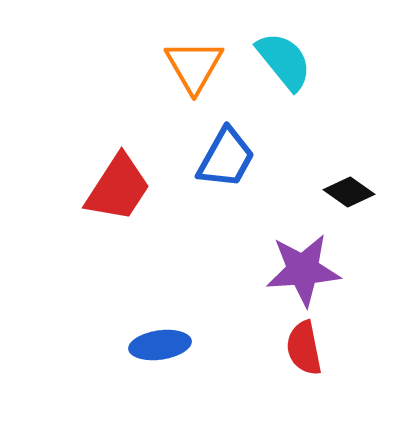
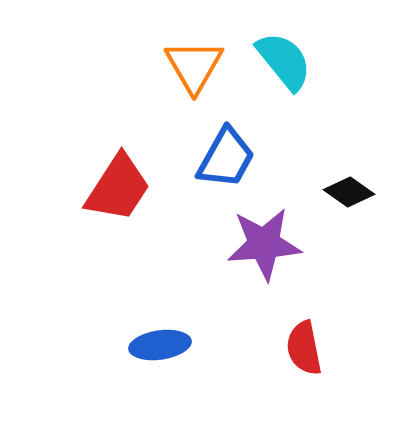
purple star: moved 39 px left, 26 px up
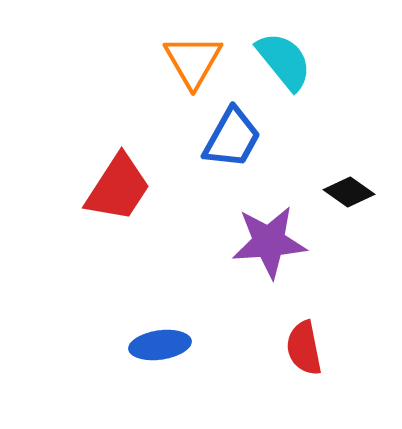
orange triangle: moved 1 px left, 5 px up
blue trapezoid: moved 6 px right, 20 px up
purple star: moved 5 px right, 2 px up
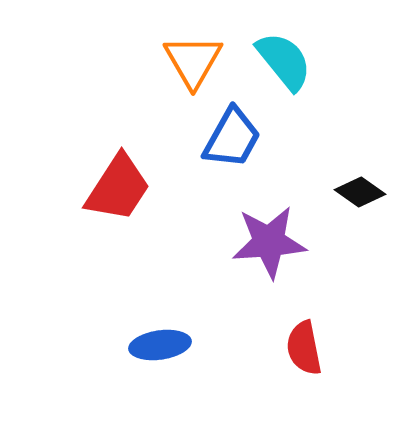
black diamond: moved 11 px right
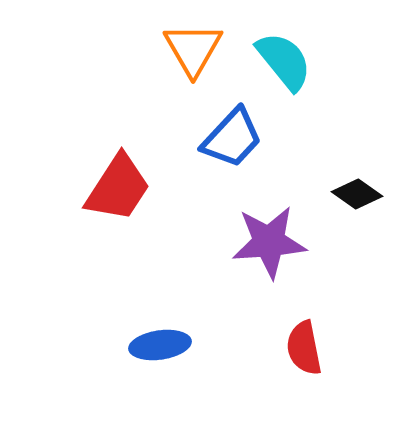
orange triangle: moved 12 px up
blue trapezoid: rotated 14 degrees clockwise
black diamond: moved 3 px left, 2 px down
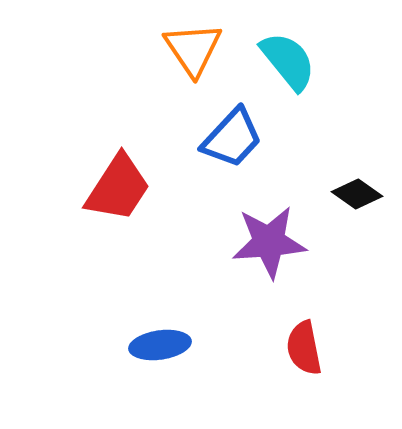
orange triangle: rotated 4 degrees counterclockwise
cyan semicircle: moved 4 px right
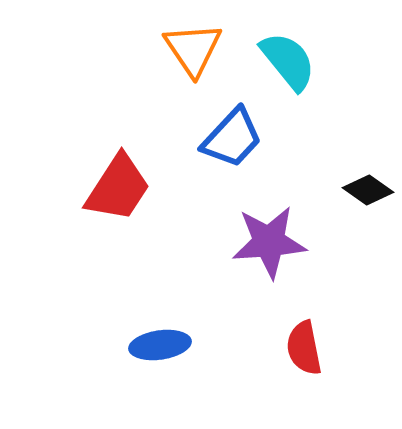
black diamond: moved 11 px right, 4 px up
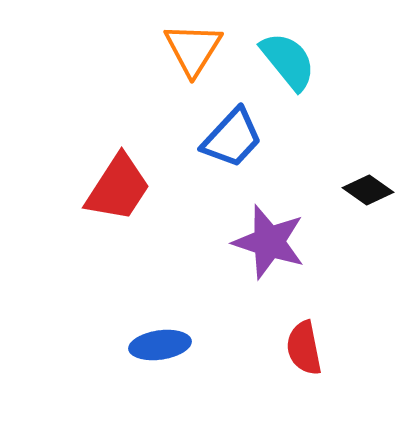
orange triangle: rotated 6 degrees clockwise
purple star: rotated 22 degrees clockwise
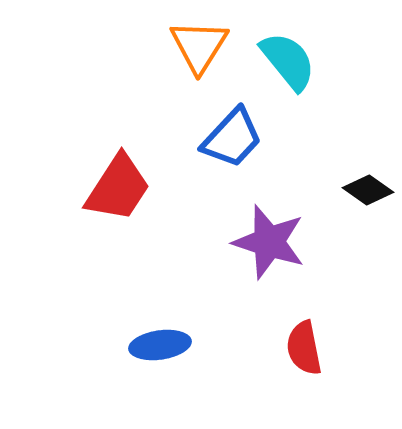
orange triangle: moved 6 px right, 3 px up
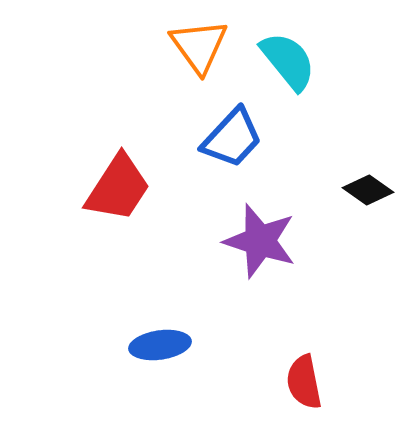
orange triangle: rotated 8 degrees counterclockwise
purple star: moved 9 px left, 1 px up
red semicircle: moved 34 px down
